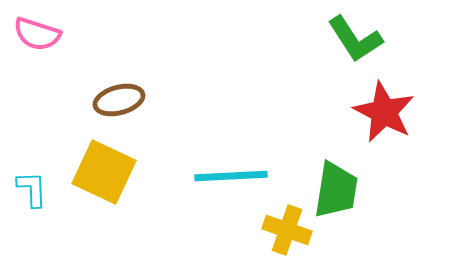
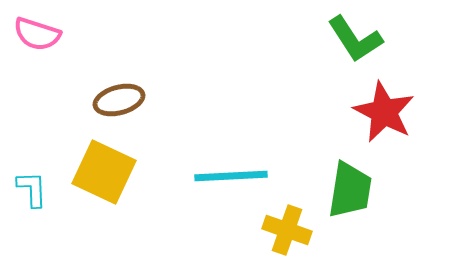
green trapezoid: moved 14 px right
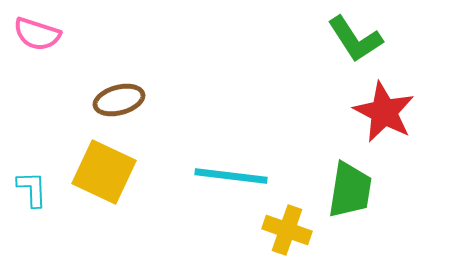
cyan line: rotated 10 degrees clockwise
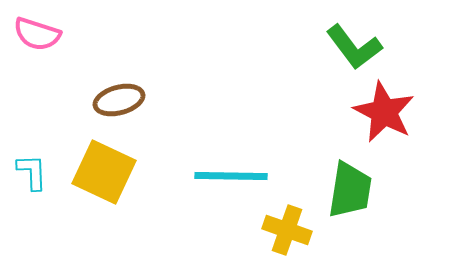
green L-shape: moved 1 px left, 8 px down; rotated 4 degrees counterclockwise
cyan line: rotated 6 degrees counterclockwise
cyan L-shape: moved 17 px up
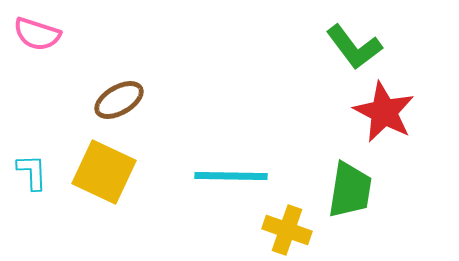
brown ellipse: rotated 15 degrees counterclockwise
